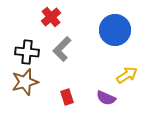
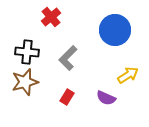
gray L-shape: moved 6 px right, 9 px down
yellow arrow: moved 1 px right
red rectangle: rotated 49 degrees clockwise
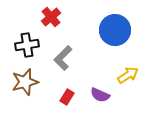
black cross: moved 7 px up; rotated 15 degrees counterclockwise
gray L-shape: moved 5 px left
purple semicircle: moved 6 px left, 3 px up
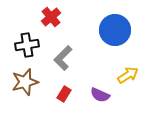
red rectangle: moved 3 px left, 3 px up
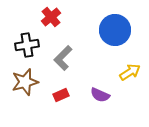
yellow arrow: moved 2 px right, 3 px up
red rectangle: moved 3 px left, 1 px down; rotated 35 degrees clockwise
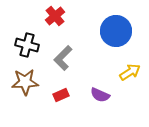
red cross: moved 4 px right, 1 px up
blue circle: moved 1 px right, 1 px down
black cross: rotated 25 degrees clockwise
brown star: rotated 12 degrees clockwise
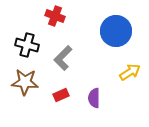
red cross: rotated 30 degrees counterclockwise
brown star: rotated 8 degrees clockwise
purple semicircle: moved 6 px left, 3 px down; rotated 66 degrees clockwise
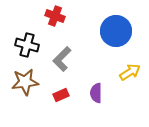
gray L-shape: moved 1 px left, 1 px down
brown star: rotated 12 degrees counterclockwise
purple semicircle: moved 2 px right, 5 px up
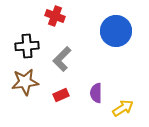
black cross: moved 1 px down; rotated 20 degrees counterclockwise
yellow arrow: moved 7 px left, 36 px down
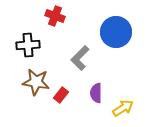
blue circle: moved 1 px down
black cross: moved 1 px right, 1 px up
gray L-shape: moved 18 px right, 1 px up
brown star: moved 11 px right; rotated 16 degrees clockwise
red rectangle: rotated 28 degrees counterclockwise
